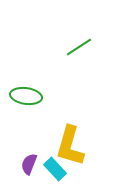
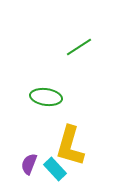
green ellipse: moved 20 px right, 1 px down
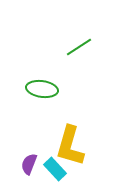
green ellipse: moved 4 px left, 8 px up
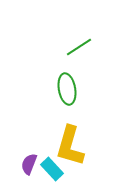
green ellipse: moved 25 px right; rotated 72 degrees clockwise
cyan rectangle: moved 3 px left
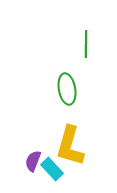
green line: moved 7 px right, 3 px up; rotated 56 degrees counterclockwise
purple semicircle: moved 4 px right, 3 px up
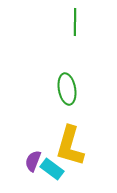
green line: moved 11 px left, 22 px up
cyan rectangle: rotated 10 degrees counterclockwise
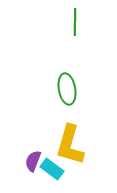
yellow L-shape: moved 1 px up
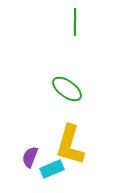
green ellipse: rotated 44 degrees counterclockwise
purple semicircle: moved 3 px left, 4 px up
cyan rectangle: rotated 60 degrees counterclockwise
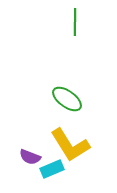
green ellipse: moved 10 px down
yellow L-shape: rotated 48 degrees counterclockwise
purple semicircle: rotated 90 degrees counterclockwise
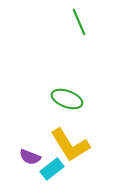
green line: moved 4 px right; rotated 24 degrees counterclockwise
green ellipse: rotated 16 degrees counterclockwise
cyan rectangle: rotated 15 degrees counterclockwise
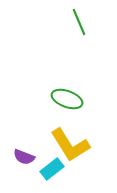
purple semicircle: moved 6 px left
